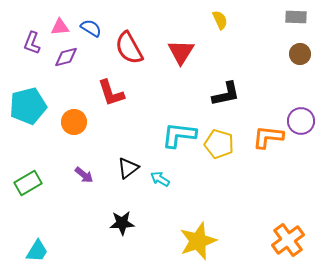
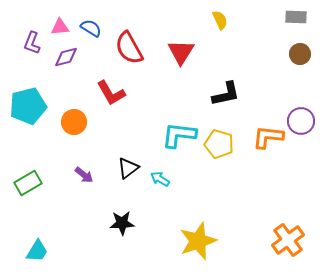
red L-shape: rotated 12 degrees counterclockwise
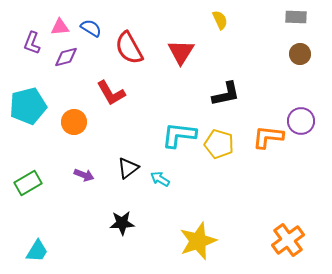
purple arrow: rotated 18 degrees counterclockwise
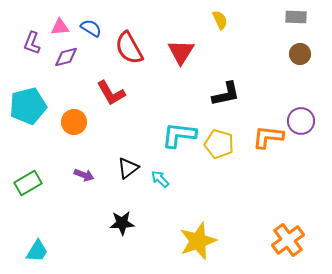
cyan arrow: rotated 12 degrees clockwise
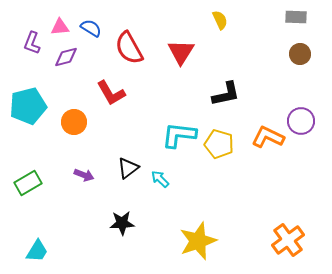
orange L-shape: rotated 20 degrees clockwise
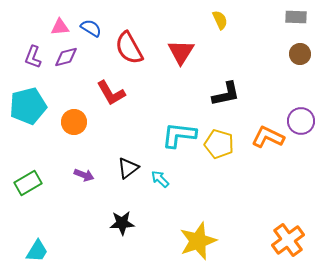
purple L-shape: moved 1 px right, 14 px down
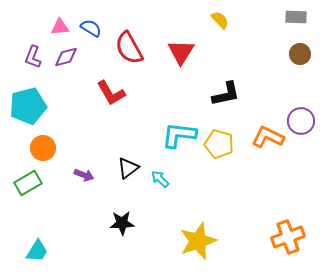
yellow semicircle: rotated 18 degrees counterclockwise
orange circle: moved 31 px left, 26 px down
orange cross: moved 3 px up; rotated 16 degrees clockwise
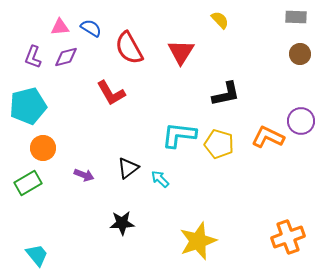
cyan trapezoid: moved 4 px down; rotated 70 degrees counterclockwise
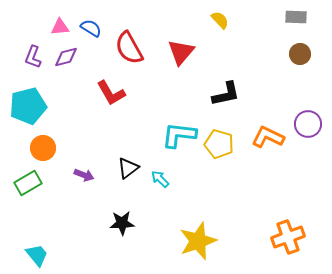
red triangle: rotated 8 degrees clockwise
purple circle: moved 7 px right, 3 px down
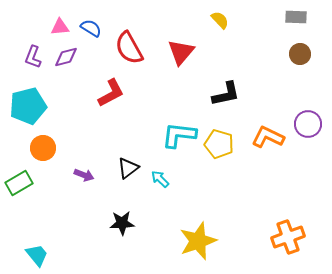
red L-shape: rotated 88 degrees counterclockwise
green rectangle: moved 9 px left
